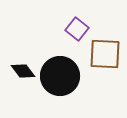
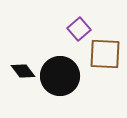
purple square: moved 2 px right; rotated 10 degrees clockwise
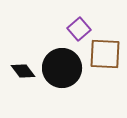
black circle: moved 2 px right, 8 px up
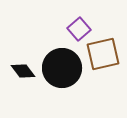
brown square: moved 2 px left; rotated 16 degrees counterclockwise
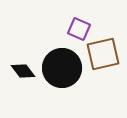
purple square: rotated 25 degrees counterclockwise
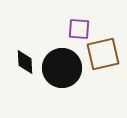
purple square: rotated 20 degrees counterclockwise
black diamond: moved 2 px right, 9 px up; rotated 35 degrees clockwise
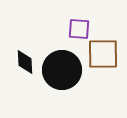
brown square: rotated 12 degrees clockwise
black circle: moved 2 px down
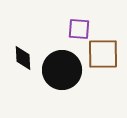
black diamond: moved 2 px left, 4 px up
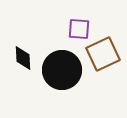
brown square: rotated 24 degrees counterclockwise
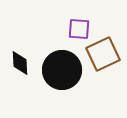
black diamond: moved 3 px left, 5 px down
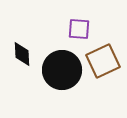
brown square: moved 7 px down
black diamond: moved 2 px right, 9 px up
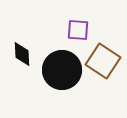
purple square: moved 1 px left, 1 px down
brown square: rotated 32 degrees counterclockwise
